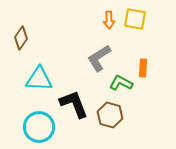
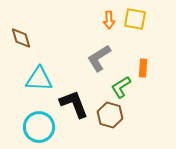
brown diamond: rotated 50 degrees counterclockwise
green L-shape: moved 4 px down; rotated 60 degrees counterclockwise
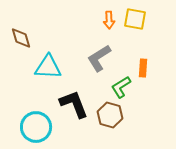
cyan triangle: moved 9 px right, 12 px up
cyan circle: moved 3 px left
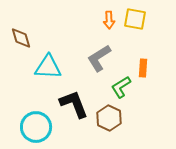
brown hexagon: moved 1 px left, 3 px down; rotated 10 degrees clockwise
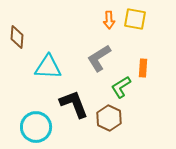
brown diamond: moved 4 px left, 1 px up; rotated 20 degrees clockwise
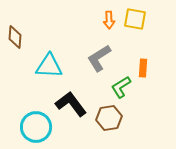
brown diamond: moved 2 px left
cyan triangle: moved 1 px right, 1 px up
black L-shape: moved 3 px left; rotated 16 degrees counterclockwise
brown hexagon: rotated 25 degrees clockwise
